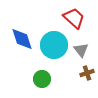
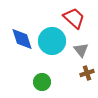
cyan circle: moved 2 px left, 4 px up
green circle: moved 3 px down
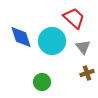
blue diamond: moved 1 px left, 2 px up
gray triangle: moved 2 px right, 3 px up
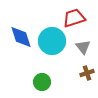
red trapezoid: rotated 60 degrees counterclockwise
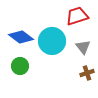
red trapezoid: moved 3 px right, 2 px up
blue diamond: rotated 35 degrees counterclockwise
green circle: moved 22 px left, 16 px up
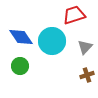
red trapezoid: moved 3 px left, 1 px up
blue diamond: rotated 20 degrees clockwise
gray triangle: moved 2 px right; rotated 21 degrees clockwise
brown cross: moved 2 px down
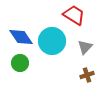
red trapezoid: rotated 50 degrees clockwise
green circle: moved 3 px up
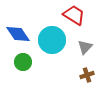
blue diamond: moved 3 px left, 3 px up
cyan circle: moved 1 px up
green circle: moved 3 px right, 1 px up
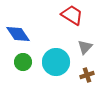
red trapezoid: moved 2 px left
cyan circle: moved 4 px right, 22 px down
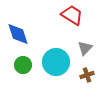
blue diamond: rotated 15 degrees clockwise
gray triangle: moved 1 px down
green circle: moved 3 px down
